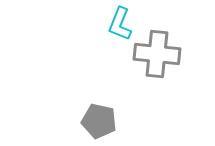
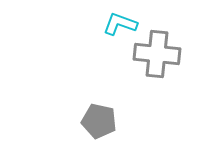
cyan L-shape: rotated 88 degrees clockwise
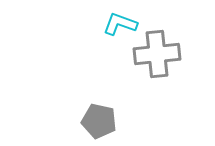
gray cross: rotated 12 degrees counterclockwise
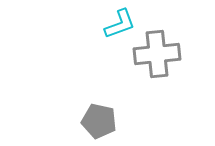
cyan L-shape: rotated 140 degrees clockwise
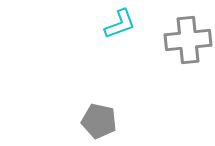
gray cross: moved 31 px right, 14 px up
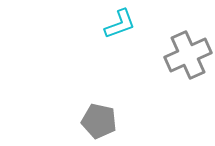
gray cross: moved 15 px down; rotated 18 degrees counterclockwise
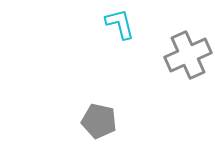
cyan L-shape: rotated 84 degrees counterclockwise
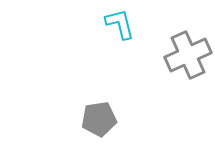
gray pentagon: moved 2 px up; rotated 20 degrees counterclockwise
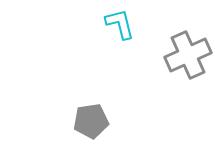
gray pentagon: moved 8 px left, 2 px down
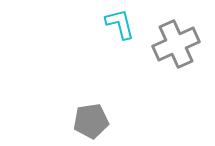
gray cross: moved 12 px left, 11 px up
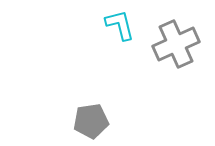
cyan L-shape: moved 1 px down
